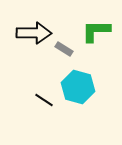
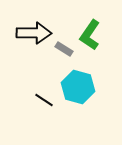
green L-shape: moved 6 px left, 4 px down; rotated 56 degrees counterclockwise
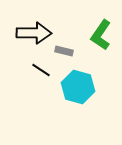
green L-shape: moved 11 px right
gray rectangle: moved 2 px down; rotated 18 degrees counterclockwise
black line: moved 3 px left, 30 px up
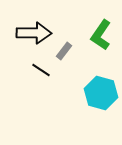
gray rectangle: rotated 66 degrees counterclockwise
cyan hexagon: moved 23 px right, 6 px down
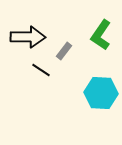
black arrow: moved 6 px left, 4 px down
cyan hexagon: rotated 12 degrees counterclockwise
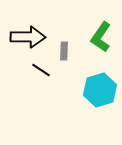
green L-shape: moved 2 px down
gray rectangle: rotated 36 degrees counterclockwise
cyan hexagon: moved 1 px left, 3 px up; rotated 20 degrees counterclockwise
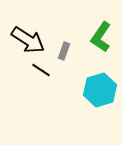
black arrow: moved 3 px down; rotated 32 degrees clockwise
gray rectangle: rotated 18 degrees clockwise
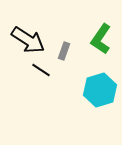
green L-shape: moved 2 px down
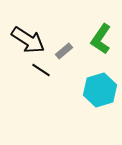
gray rectangle: rotated 30 degrees clockwise
